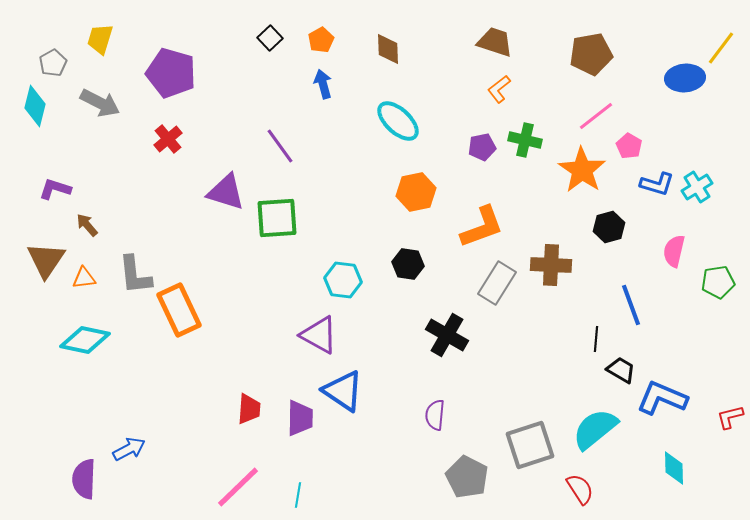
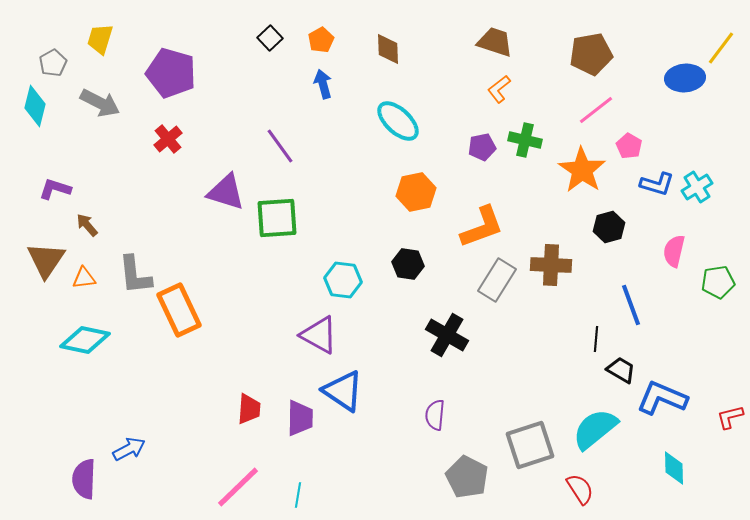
pink line at (596, 116): moved 6 px up
gray rectangle at (497, 283): moved 3 px up
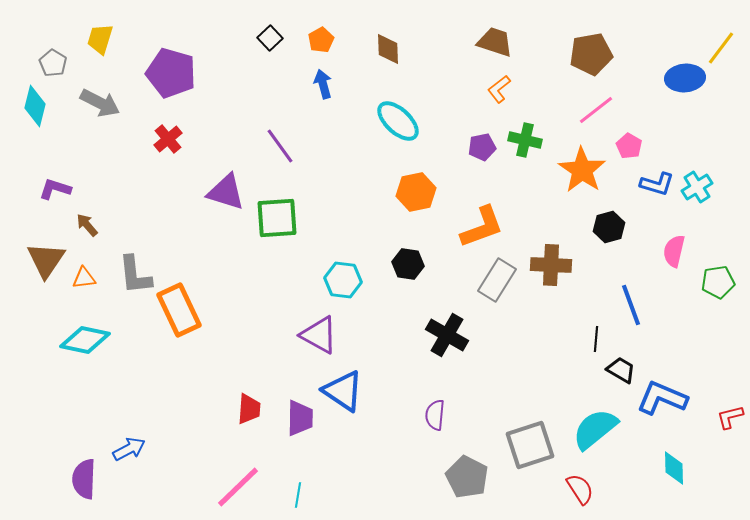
gray pentagon at (53, 63): rotated 12 degrees counterclockwise
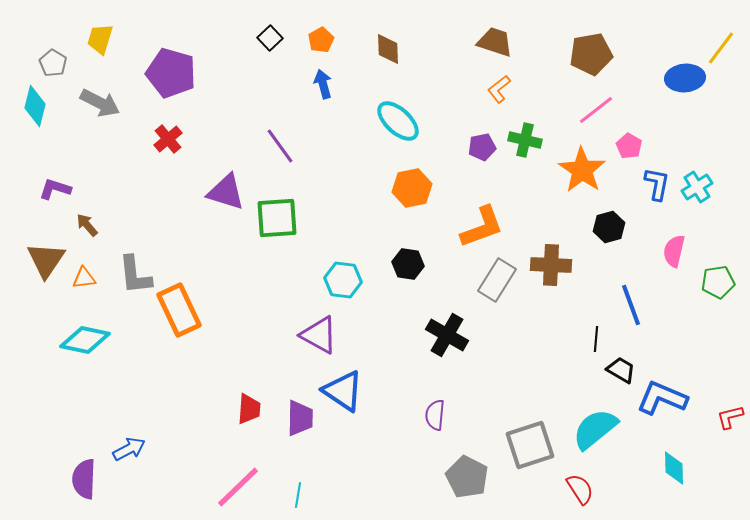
blue L-shape at (657, 184): rotated 96 degrees counterclockwise
orange hexagon at (416, 192): moved 4 px left, 4 px up
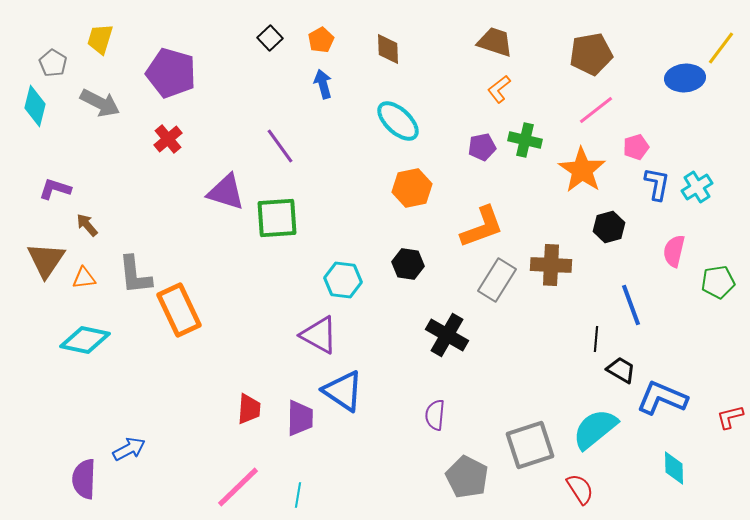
pink pentagon at (629, 146): moved 7 px right, 1 px down; rotated 25 degrees clockwise
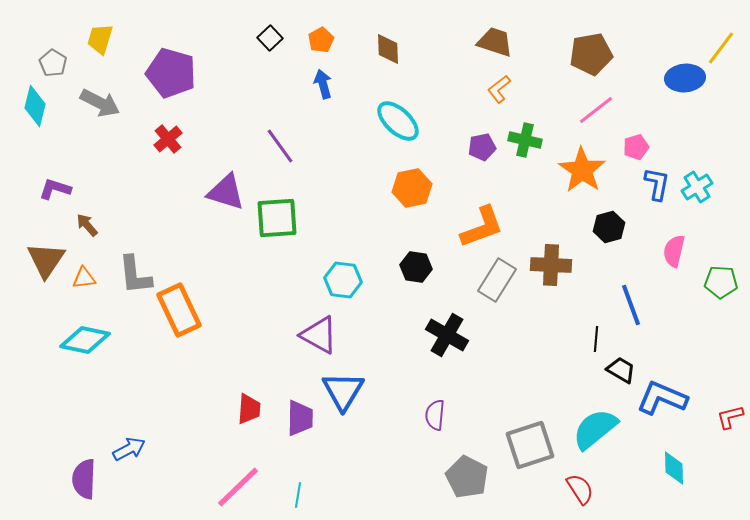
black hexagon at (408, 264): moved 8 px right, 3 px down
green pentagon at (718, 282): moved 3 px right; rotated 12 degrees clockwise
blue triangle at (343, 391): rotated 27 degrees clockwise
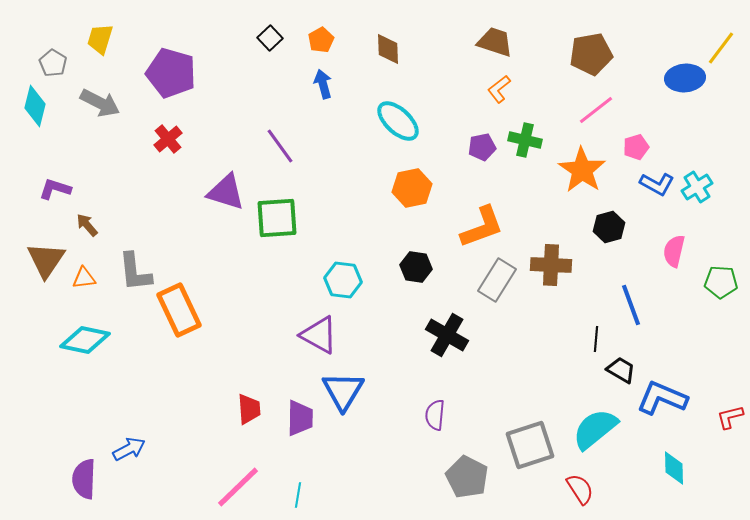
blue L-shape at (657, 184): rotated 108 degrees clockwise
gray L-shape at (135, 275): moved 3 px up
red trapezoid at (249, 409): rotated 8 degrees counterclockwise
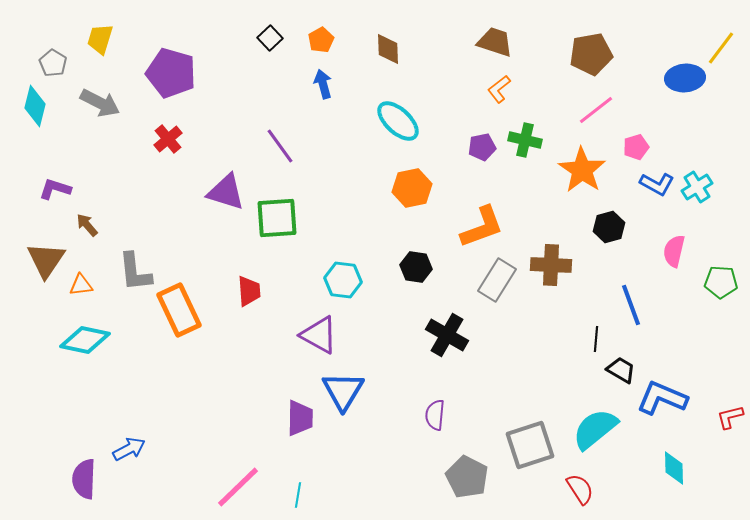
orange triangle at (84, 278): moved 3 px left, 7 px down
red trapezoid at (249, 409): moved 118 px up
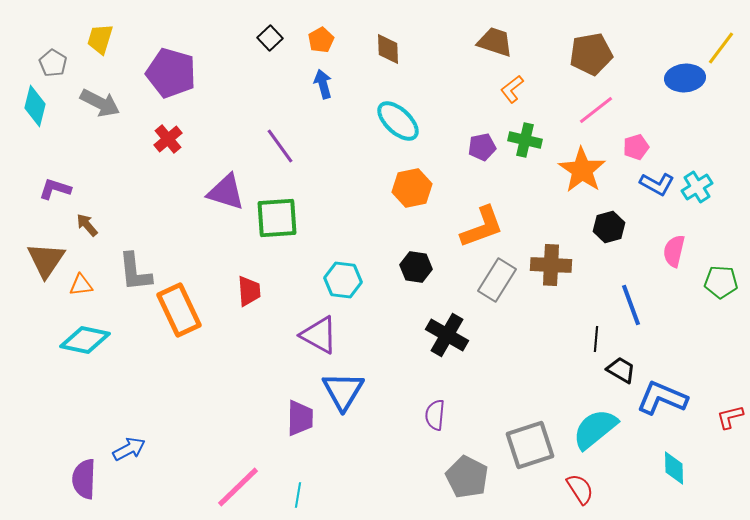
orange L-shape at (499, 89): moved 13 px right
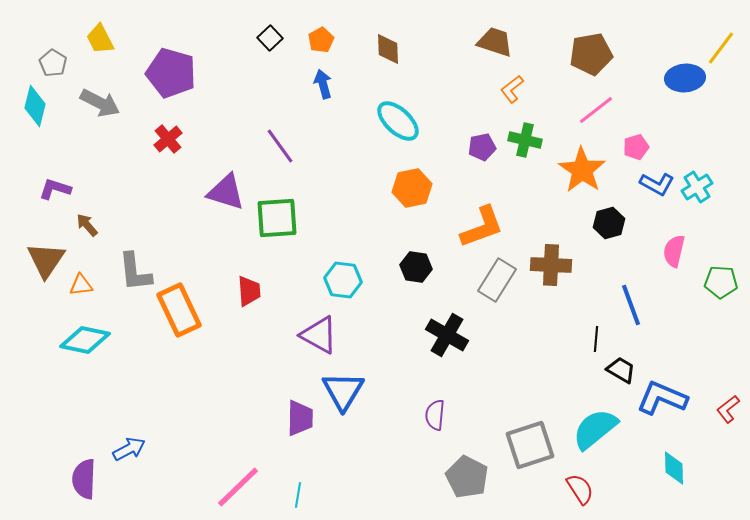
yellow trapezoid at (100, 39): rotated 44 degrees counterclockwise
black hexagon at (609, 227): moved 4 px up
red L-shape at (730, 417): moved 2 px left, 8 px up; rotated 24 degrees counterclockwise
